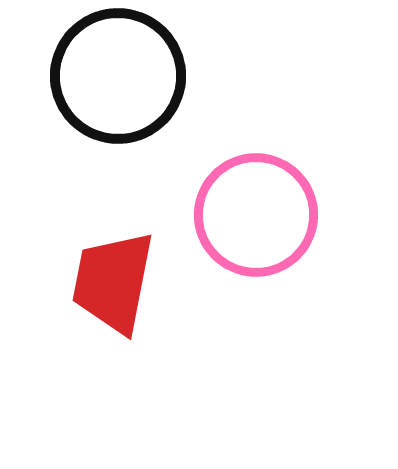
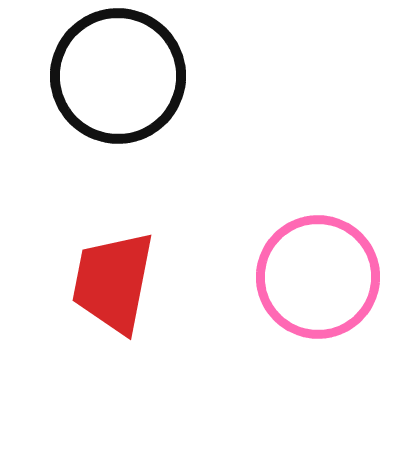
pink circle: moved 62 px right, 62 px down
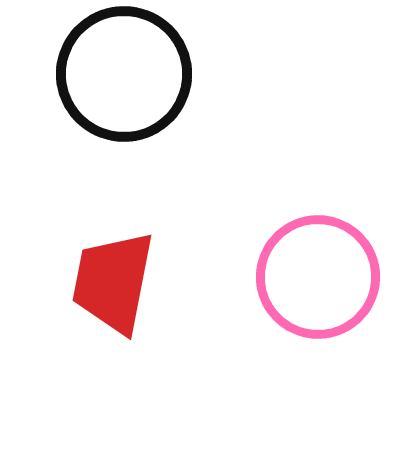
black circle: moved 6 px right, 2 px up
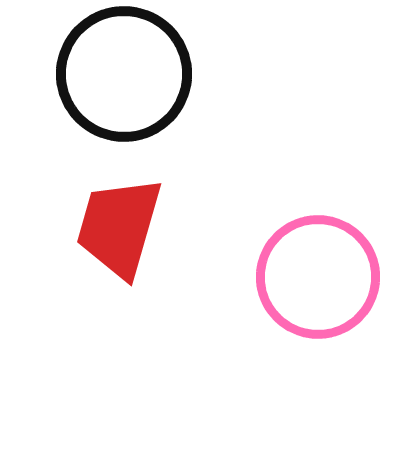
red trapezoid: moved 6 px right, 55 px up; rotated 5 degrees clockwise
